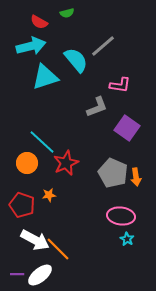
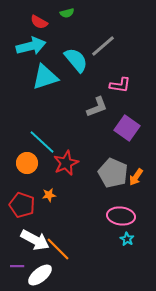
orange arrow: rotated 42 degrees clockwise
purple line: moved 8 px up
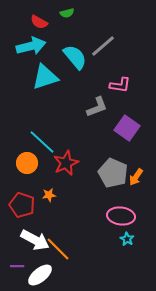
cyan semicircle: moved 1 px left, 3 px up
